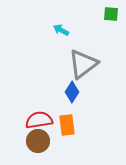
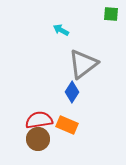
orange rectangle: rotated 60 degrees counterclockwise
brown circle: moved 2 px up
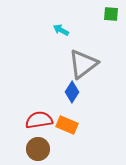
brown circle: moved 10 px down
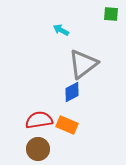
blue diamond: rotated 30 degrees clockwise
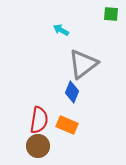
blue diamond: rotated 40 degrees counterclockwise
red semicircle: rotated 108 degrees clockwise
brown circle: moved 3 px up
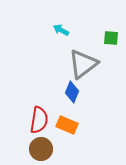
green square: moved 24 px down
brown circle: moved 3 px right, 3 px down
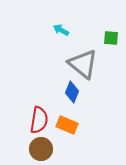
gray triangle: rotated 44 degrees counterclockwise
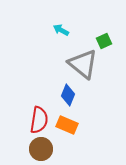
green square: moved 7 px left, 3 px down; rotated 28 degrees counterclockwise
blue diamond: moved 4 px left, 3 px down
